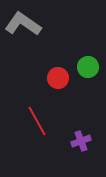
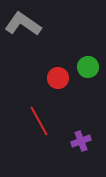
red line: moved 2 px right
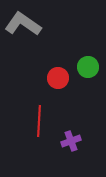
red line: rotated 32 degrees clockwise
purple cross: moved 10 px left
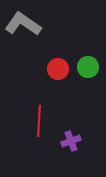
red circle: moved 9 px up
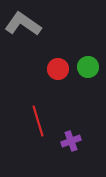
red line: moved 1 px left; rotated 20 degrees counterclockwise
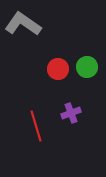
green circle: moved 1 px left
red line: moved 2 px left, 5 px down
purple cross: moved 28 px up
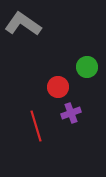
red circle: moved 18 px down
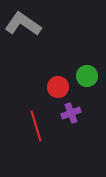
green circle: moved 9 px down
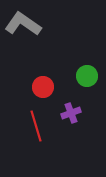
red circle: moved 15 px left
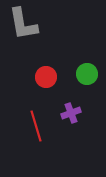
gray L-shape: rotated 135 degrees counterclockwise
green circle: moved 2 px up
red circle: moved 3 px right, 10 px up
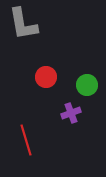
green circle: moved 11 px down
red line: moved 10 px left, 14 px down
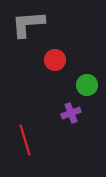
gray L-shape: moved 5 px right; rotated 96 degrees clockwise
red circle: moved 9 px right, 17 px up
red line: moved 1 px left
